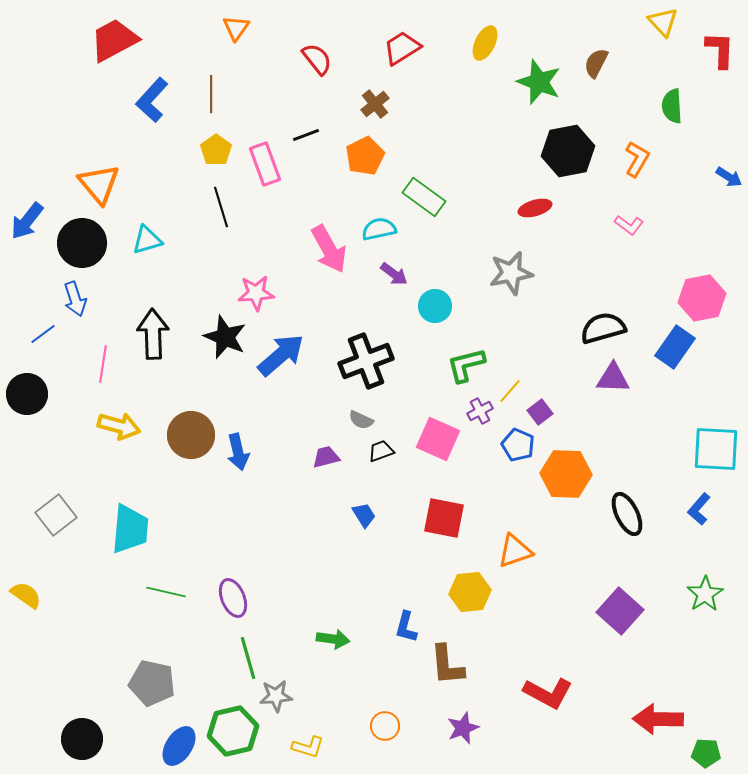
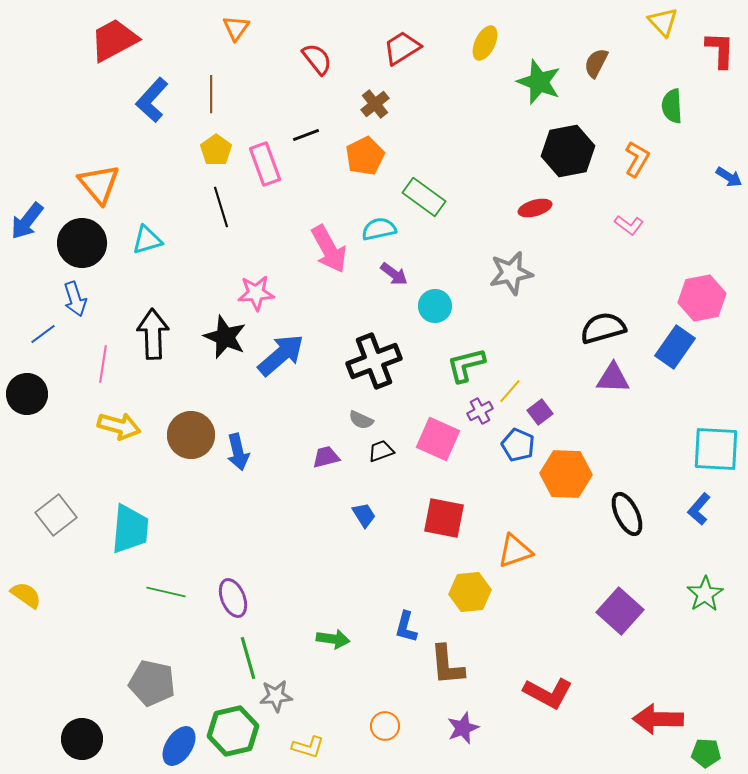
black cross at (366, 361): moved 8 px right
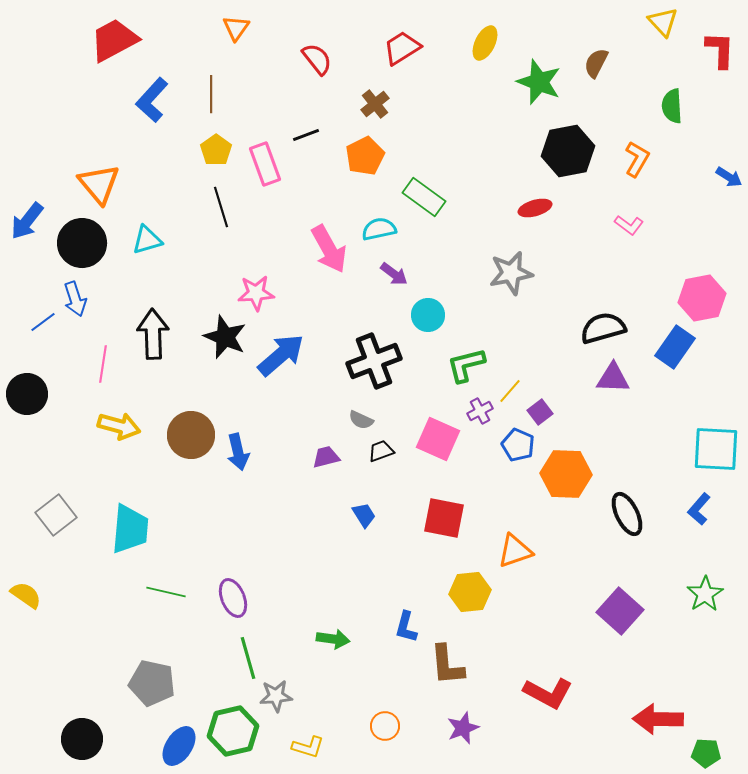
cyan circle at (435, 306): moved 7 px left, 9 px down
blue line at (43, 334): moved 12 px up
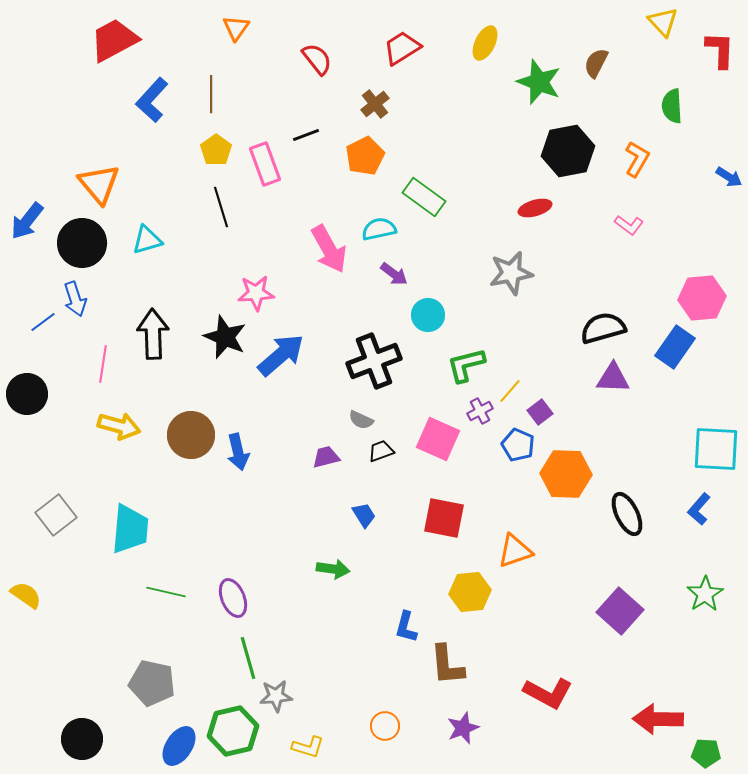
pink hexagon at (702, 298): rotated 6 degrees clockwise
green arrow at (333, 639): moved 70 px up
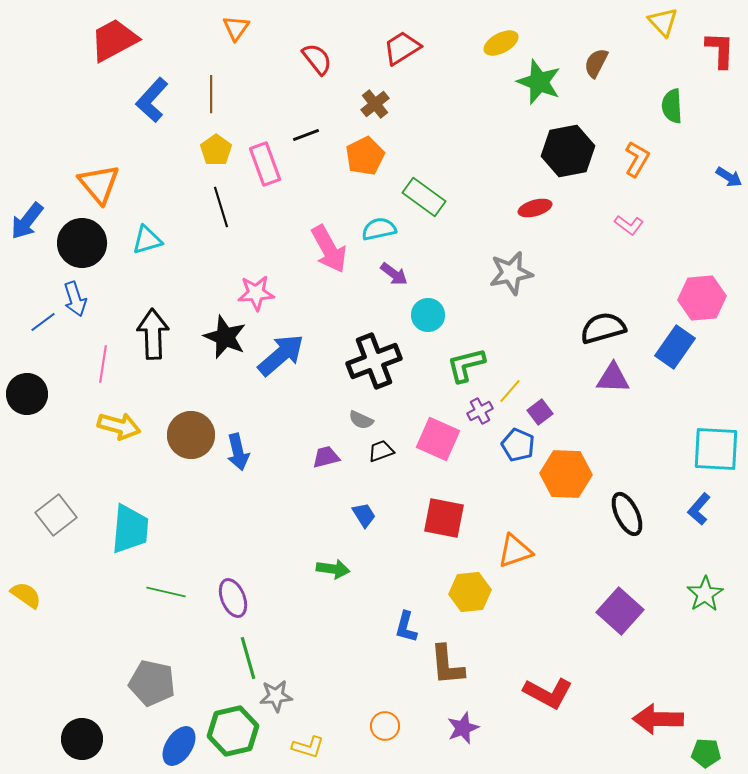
yellow ellipse at (485, 43): moved 16 px right; rotated 36 degrees clockwise
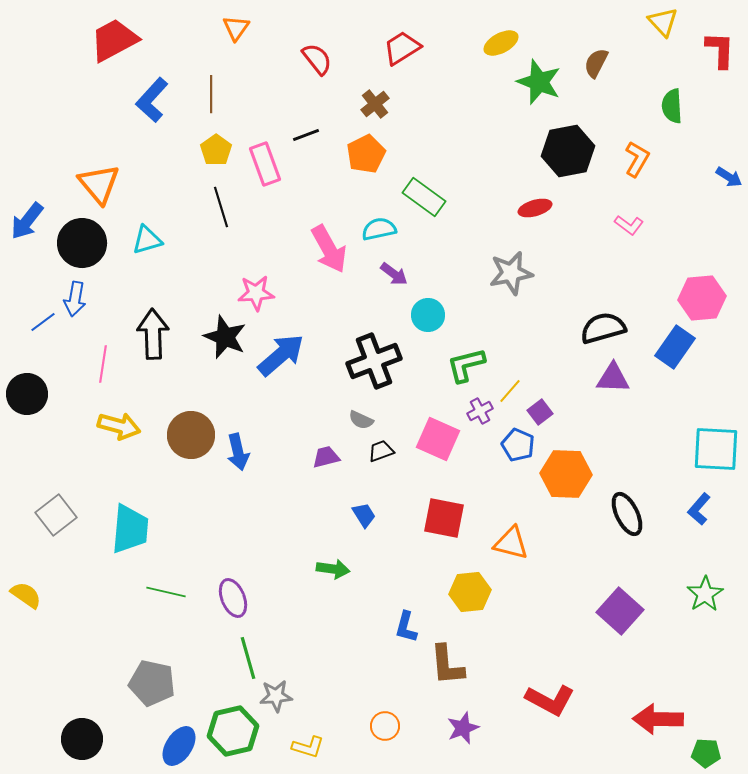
orange pentagon at (365, 156): moved 1 px right, 2 px up
blue arrow at (75, 299): rotated 28 degrees clockwise
orange triangle at (515, 551): moved 4 px left, 8 px up; rotated 33 degrees clockwise
red L-shape at (548, 693): moved 2 px right, 7 px down
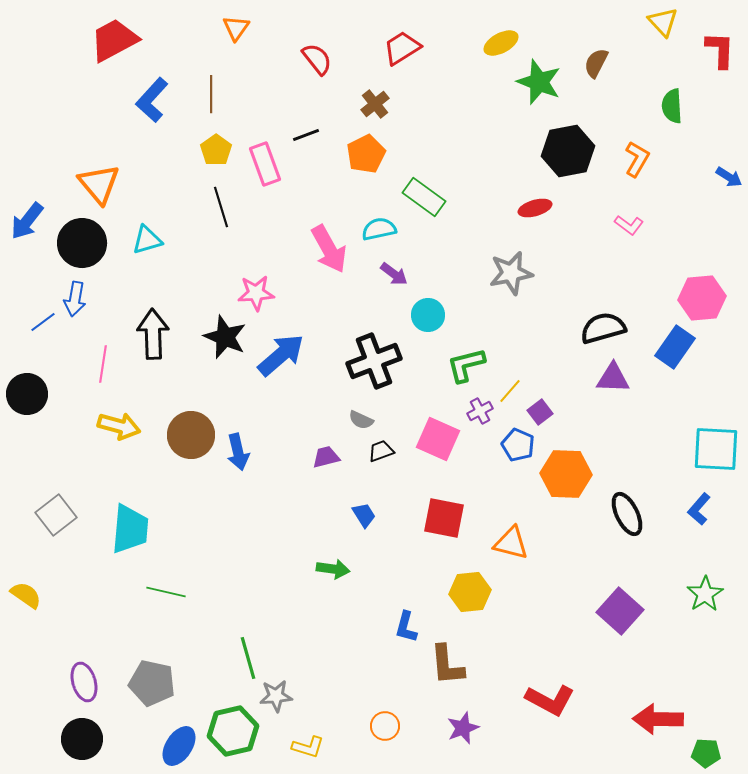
purple ellipse at (233, 598): moved 149 px left, 84 px down; rotated 6 degrees clockwise
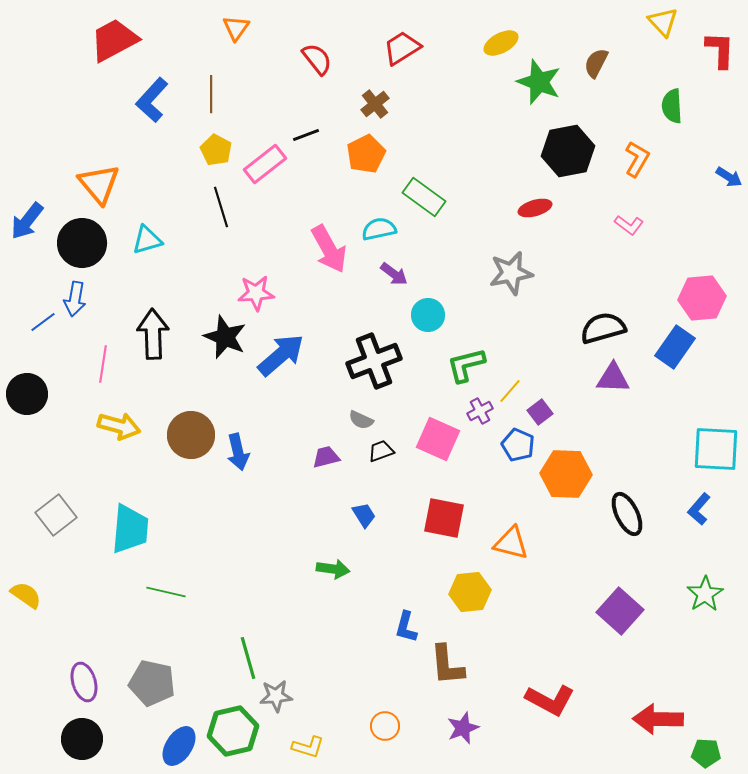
yellow pentagon at (216, 150): rotated 8 degrees counterclockwise
pink rectangle at (265, 164): rotated 72 degrees clockwise
